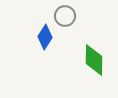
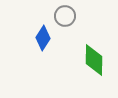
blue diamond: moved 2 px left, 1 px down
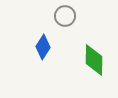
blue diamond: moved 9 px down
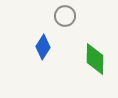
green diamond: moved 1 px right, 1 px up
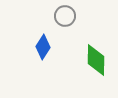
green diamond: moved 1 px right, 1 px down
